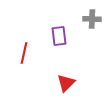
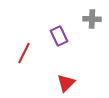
purple rectangle: rotated 18 degrees counterclockwise
red line: rotated 15 degrees clockwise
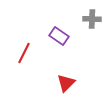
purple rectangle: rotated 30 degrees counterclockwise
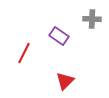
red triangle: moved 1 px left, 2 px up
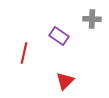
red line: rotated 15 degrees counterclockwise
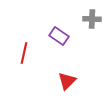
red triangle: moved 2 px right
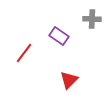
red line: rotated 25 degrees clockwise
red triangle: moved 2 px right, 1 px up
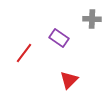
purple rectangle: moved 2 px down
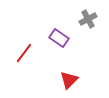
gray cross: moved 4 px left; rotated 30 degrees counterclockwise
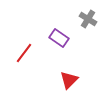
gray cross: rotated 30 degrees counterclockwise
